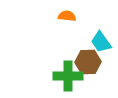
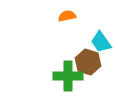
orange semicircle: rotated 18 degrees counterclockwise
brown hexagon: rotated 20 degrees clockwise
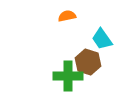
cyan trapezoid: moved 1 px right, 3 px up
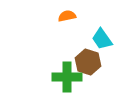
green cross: moved 1 px left, 1 px down
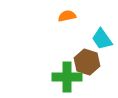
brown hexagon: moved 1 px left
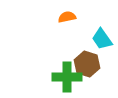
orange semicircle: moved 1 px down
brown hexagon: moved 2 px down
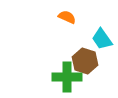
orange semicircle: rotated 36 degrees clockwise
brown hexagon: moved 2 px left, 3 px up
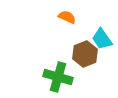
brown hexagon: moved 7 px up; rotated 20 degrees clockwise
green cross: moved 9 px left; rotated 16 degrees clockwise
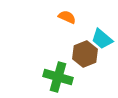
cyan trapezoid: rotated 15 degrees counterclockwise
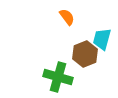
orange semicircle: rotated 30 degrees clockwise
cyan trapezoid: rotated 65 degrees clockwise
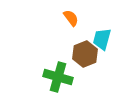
orange semicircle: moved 4 px right, 1 px down
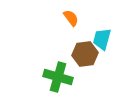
brown hexagon: rotated 15 degrees clockwise
